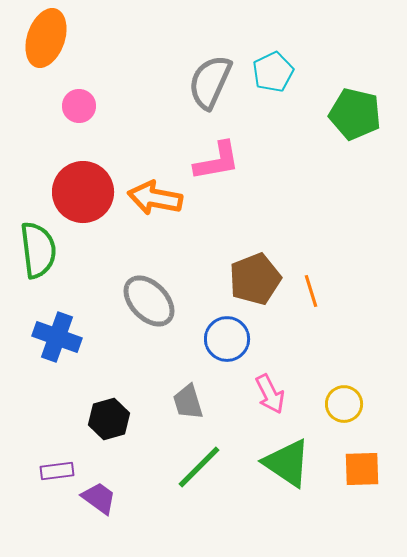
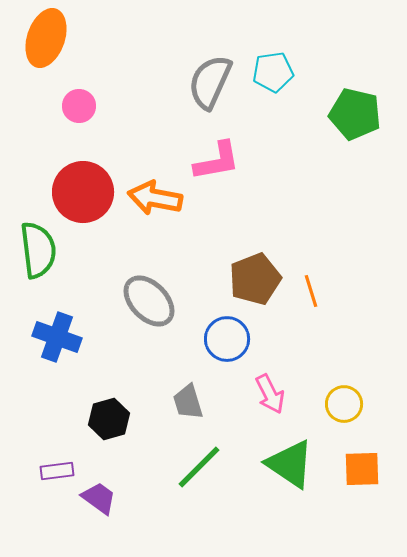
cyan pentagon: rotated 18 degrees clockwise
green triangle: moved 3 px right, 1 px down
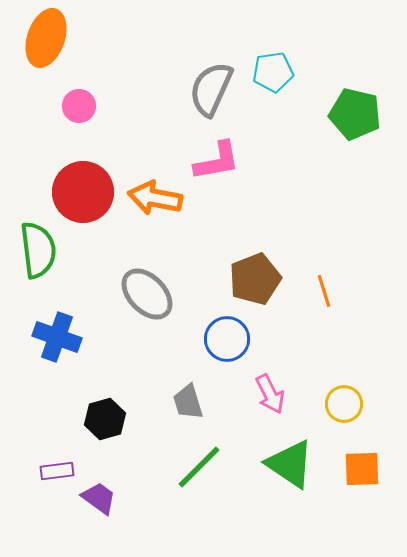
gray semicircle: moved 1 px right, 7 px down
orange line: moved 13 px right
gray ellipse: moved 2 px left, 7 px up
black hexagon: moved 4 px left
